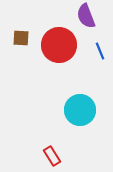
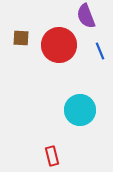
red rectangle: rotated 18 degrees clockwise
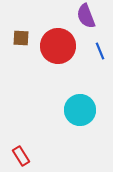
red circle: moved 1 px left, 1 px down
red rectangle: moved 31 px left; rotated 18 degrees counterclockwise
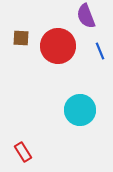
red rectangle: moved 2 px right, 4 px up
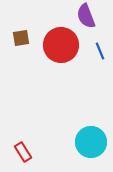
brown square: rotated 12 degrees counterclockwise
red circle: moved 3 px right, 1 px up
cyan circle: moved 11 px right, 32 px down
